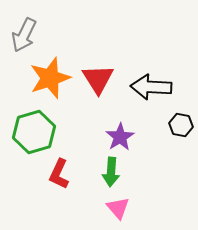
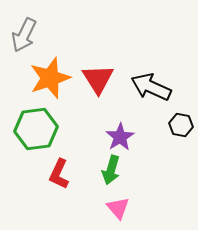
black arrow: rotated 21 degrees clockwise
green hexagon: moved 2 px right, 3 px up; rotated 9 degrees clockwise
green arrow: moved 2 px up; rotated 12 degrees clockwise
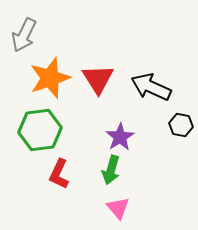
green hexagon: moved 4 px right, 1 px down
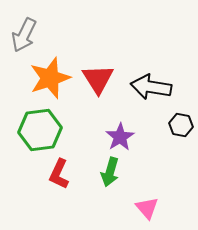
black arrow: rotated 15 degrees counterclockwise
green arrow: moved 1 px left, 2 px down
pink triangle: moved 29 px right
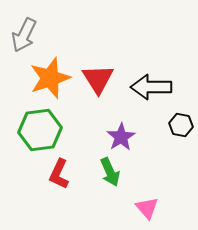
black arrow: rotated 9 degrees counterclockwise
purple star: moved 1 px right
green arrow: rotated 40 degrees counterclockwise
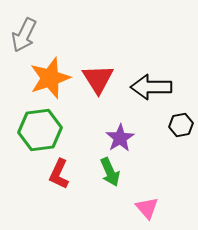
black hexagon: rotated 20 degrees counterclockwise
purple star: moved 1 px left, 1 px down
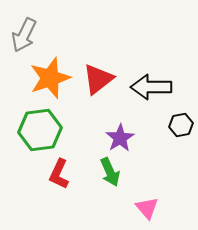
red triangle: rotated 24 degrees clockwise
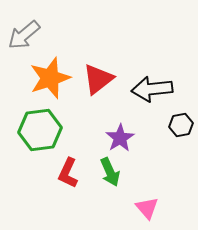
gray arrow: rotated 24 degrees clockwise
black arrow: moved 1 px right, 2 px down; rotated 6 degrees counterclockwise
red L-shape: moved 9 px right, 1 px up
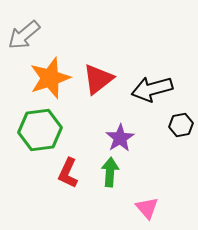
black arrow: rotated 9 degrees counterclockwise
green arrow: rotated 152 degrees counterclockwise
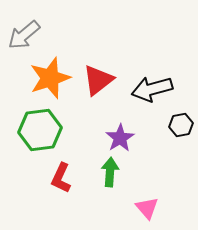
red triangle: moved 1 px down
red L-shape: moved 7 px left, 5 px down
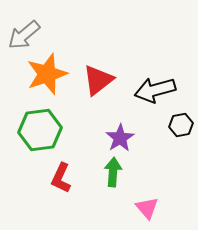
orange star: moved 3 px left, 4 px up
black arrow: moved 3 px right, 1 px down
green arrow: moved 3 px right
